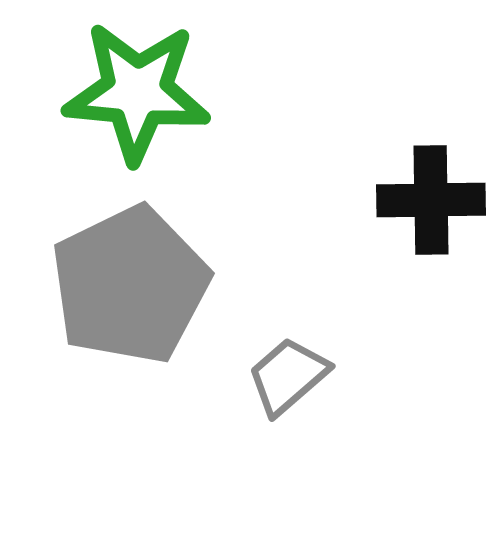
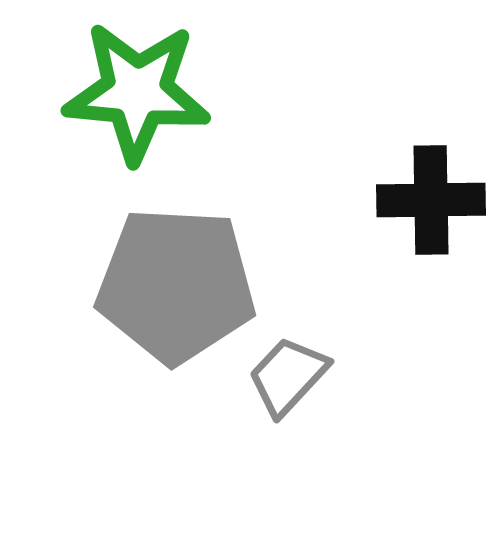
gray pentagon: moved 46 px right; rotated 29 degrees clockwise
gray trapezoid: rotated 6 degrees counterclockwise
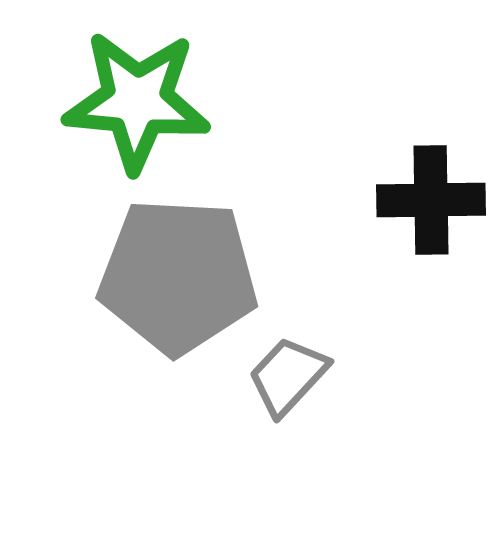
green star: moved 9 px down
gray pentagon: moved 2 px right, 9 px up
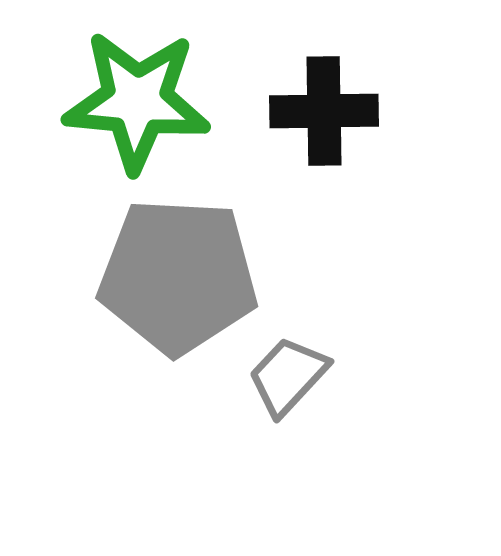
black cross: moved 107 px left, 89 px up
